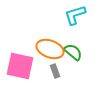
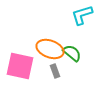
cyan L-shape: moved 7 px right
green semicircle: moved 1 px left, 1 px down
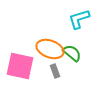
cyan L-shape: moved 3 px left, 4 px down
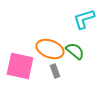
cyan L-shape: moved 5 px right
green semicircle: moved 3 px right, 2 px up
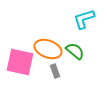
orange ellipse: moved 2 px left
pink square: moved 4 px up
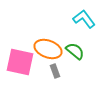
cyan L-shape: rotated 70 degrees clockwise
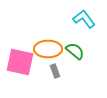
orange ellipse: rotated 20 degrees counterclockwise
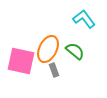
orange ellipse: rotated 64 degrees counterclockwise
pink square: moved 1 px right, 1 px up
gray rectangle: moved 1 px left, 1 px up
